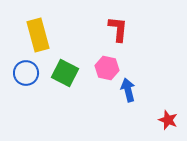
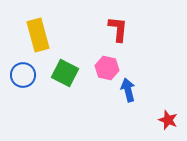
blue circle: moved 3 px left, 2 px down
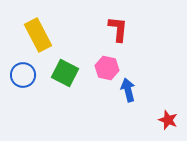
yellow rectangle: rotated 12 degrees counterclockwise
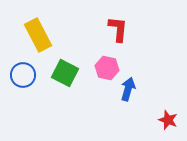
blue arrow: moved 1 px up; rotated 30 degrees clockwise
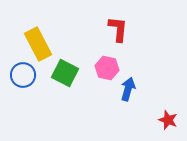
yellow rectangle: moved 9 px down
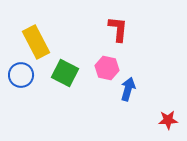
yellow rectangle: moved 2 px left, 2 px up
blue circle: moved 2 px left
red star: rotated 24 degrees counterclockwise
